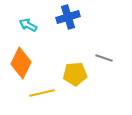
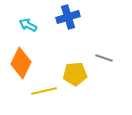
yellow line: moved 2 px right, 2 px up
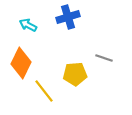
yellow line: rotated 65 degrees clockwise
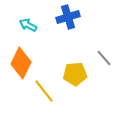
gray line: rotated 30 degrees clockwise
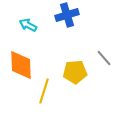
blue cross: moved 1 px left, 2 px up
orange diamond: moved 2 px down; rotated 28 degrees counterclockwise
yellow pentagon: moved 2 px up
yellow line: rotated 55 degrees clockwise
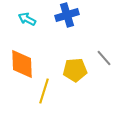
cyan arrow: moved 1 px left, 6 px up
orange diamond: moved 1 px right, 1 px up
yellow pentagon: moved 2 px up
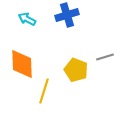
gray line: moved 1 px right, 1 px up; rotated 66 degrees counterclockwise
yellow pentagon: moved 1 px right; rotated 25 degrees clockwise
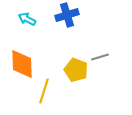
gray line: moved 5 px left
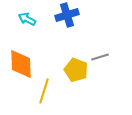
orange diamond: moved 1 px left
